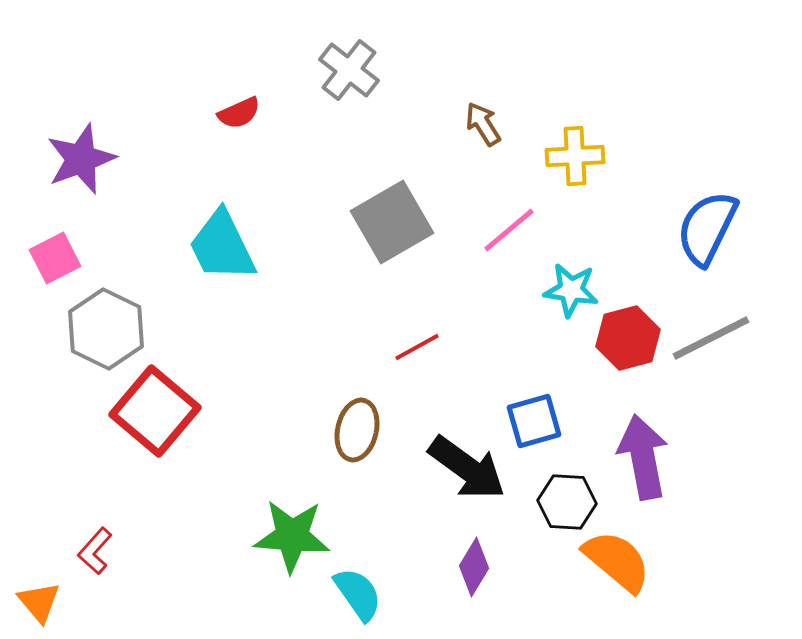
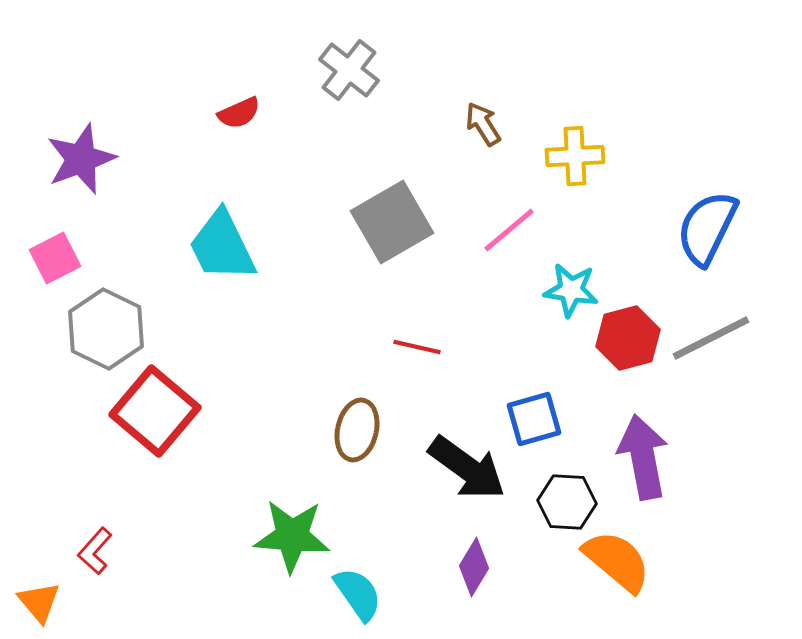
red line: rotated 42 degrees clockwise
blue square: moved 2 px up
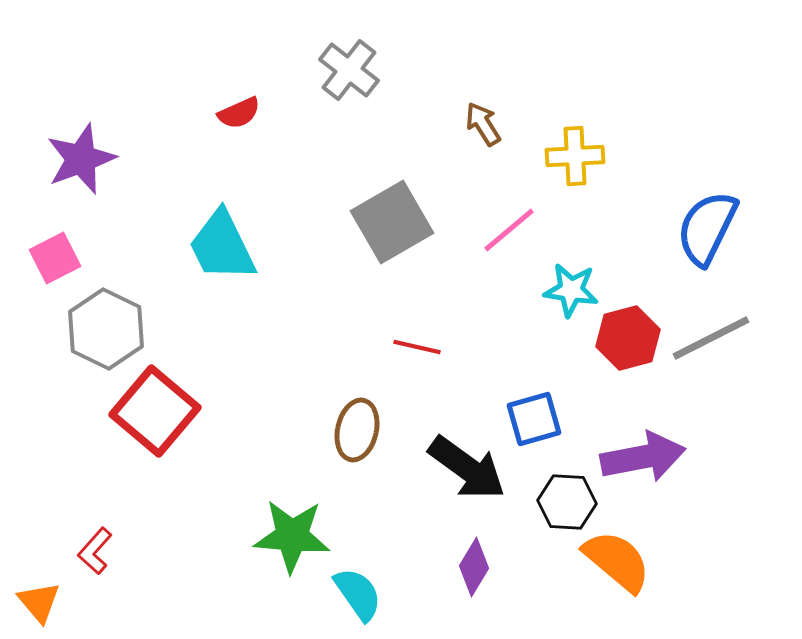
purple arrow: rotated 90 degrees clockwise
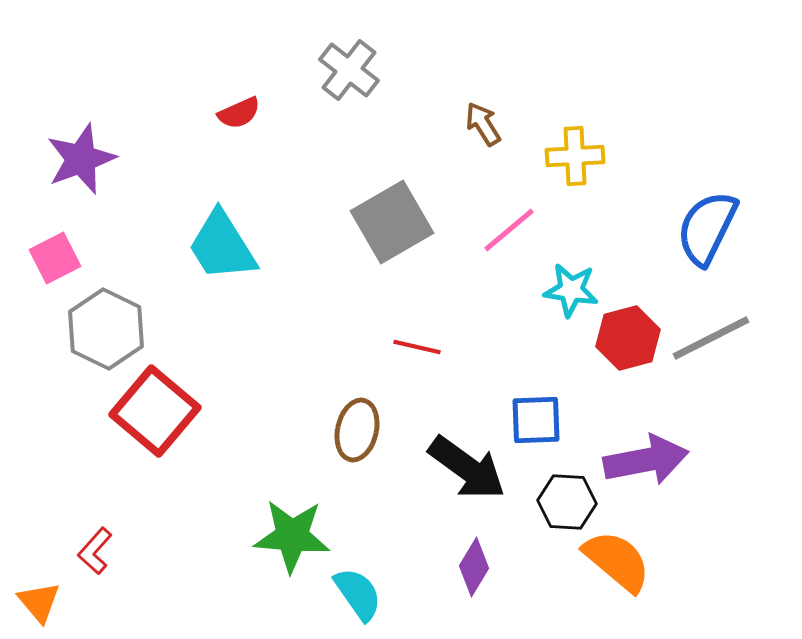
cyan trapezoid: rotated 6 degrees counterclockwise
blue square: moved 2 px right, 1 px down; rotated 14 degrees clockwise
purple arrow: moved 3 px right, 3 px down
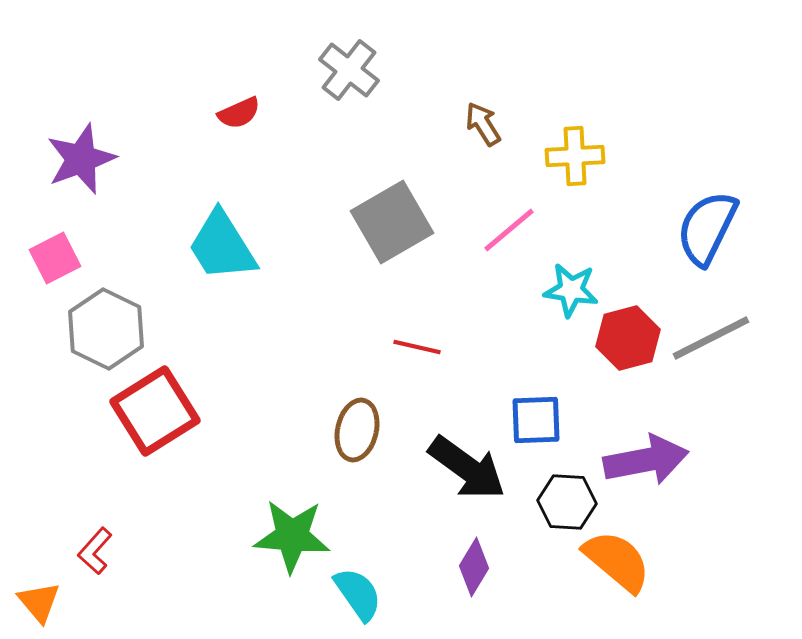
red square: rotated 18 degrees clockwise
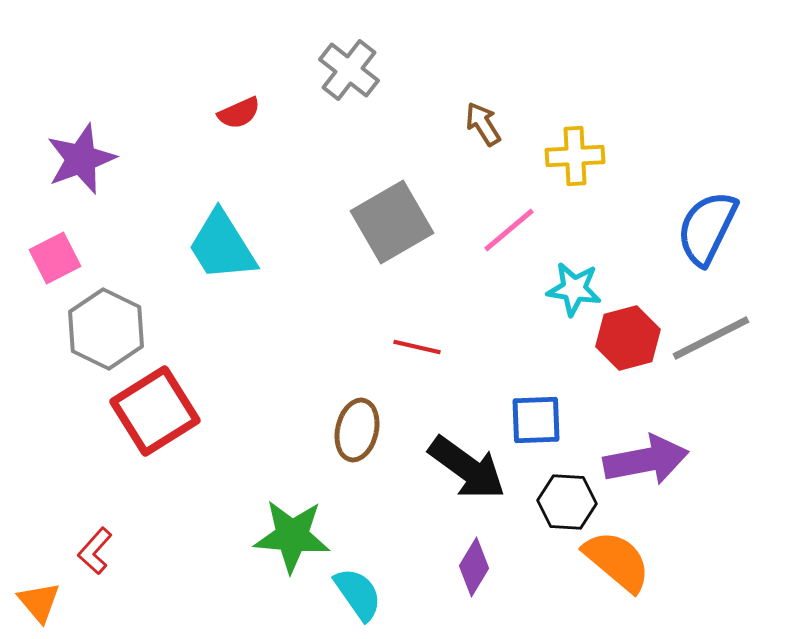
cyan star: moved 3 px right, 1 px up
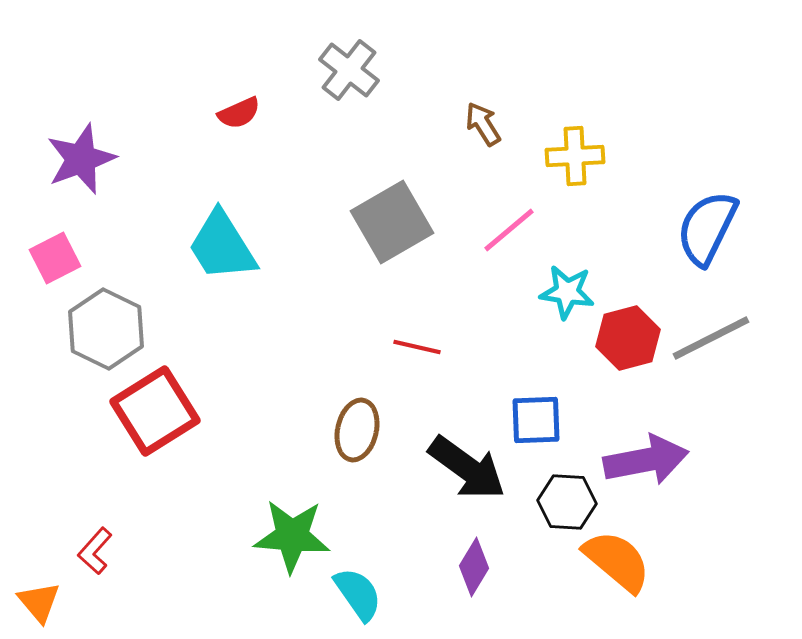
cyan star: moved 7 px left, 3 px down
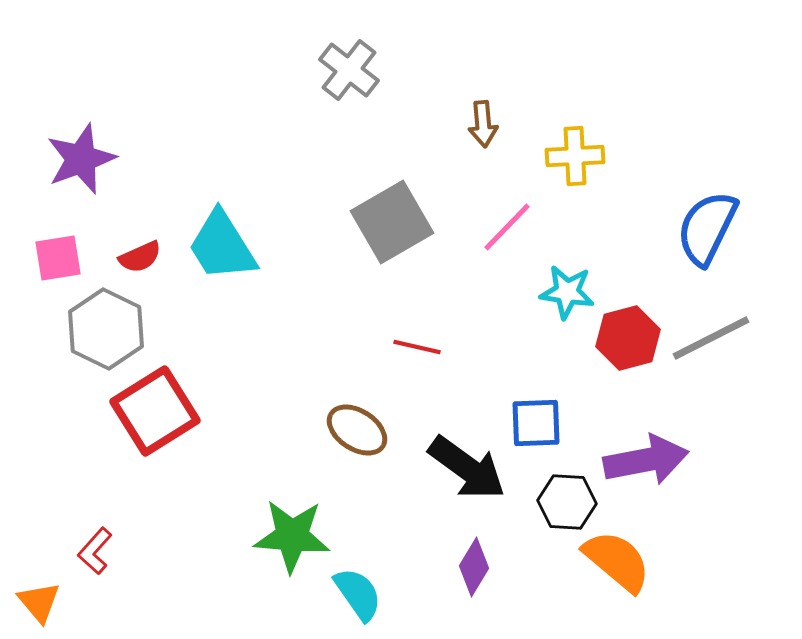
red semicircle: moved 99 px left, 144 px down
brown arrow: rotated 153 degrees counterclockwise
pink line: moved 2 px left, 3 px up; rotated 6 degrees counterclockwise
pink square: moved 3 px right; rotated 18 degrees clockwise
blue square: moved 3 px down
brown ellipse: rotated 70 degrees counterclockwise
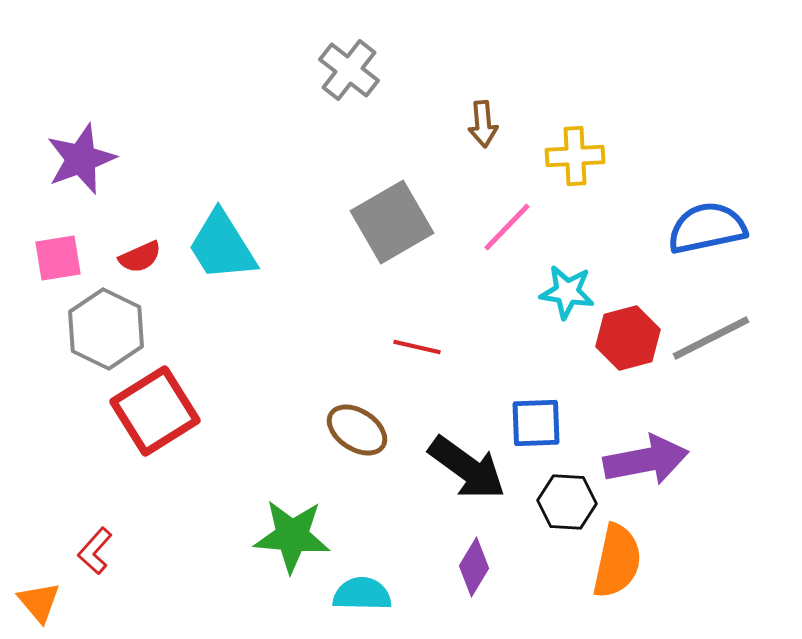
blue semicircle: rotated 52 degrees clockwise
orange semicircle: rotated 62 degrees clockwise
cyan semicircle: moved 4 px right; rotated 54 degrees counterclockwise
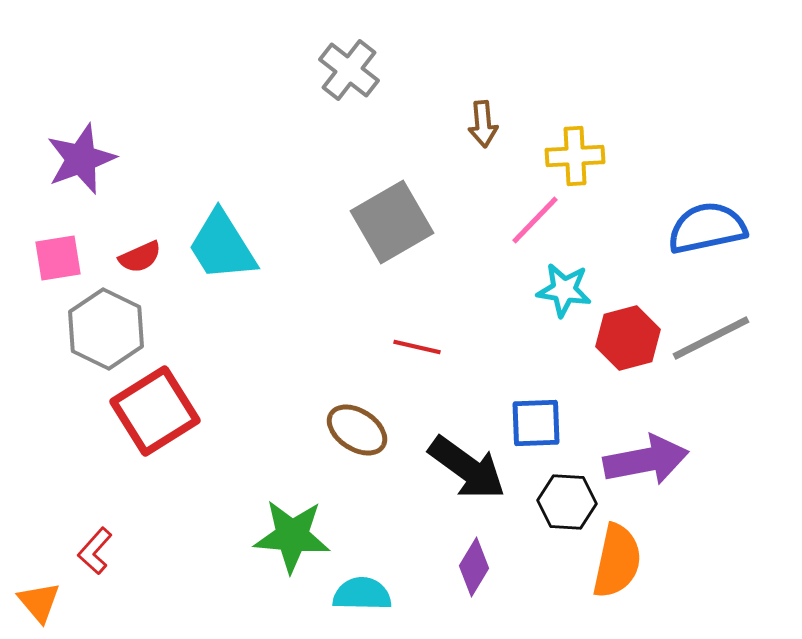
pink line: moved 28 px right, 7 px up
cyan star: moved 3 px left, 2 px up
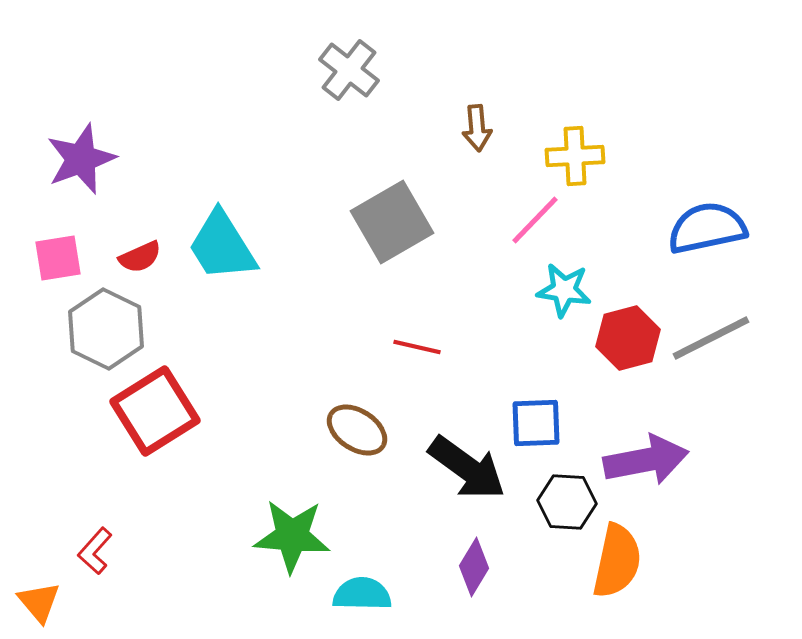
brown arrow: moved 6 px left, 4 px down
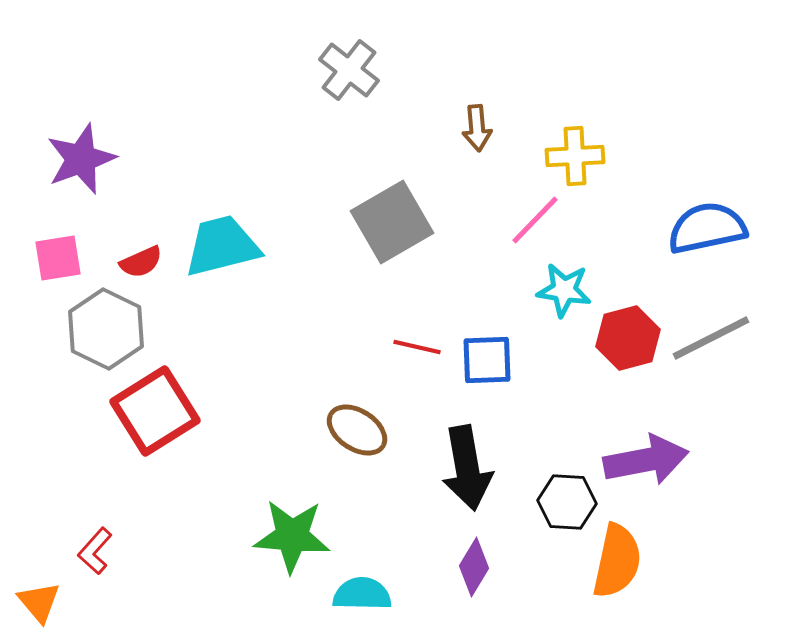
cyan trapezoid: rotated 108 degrees clockwise
red semicircle: moved 1 px right, 5 px down
blue square: moved 49 px left, 63 px up
black arrow: rotated 44 degrees clockwise
